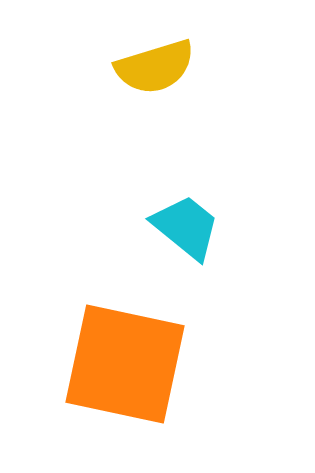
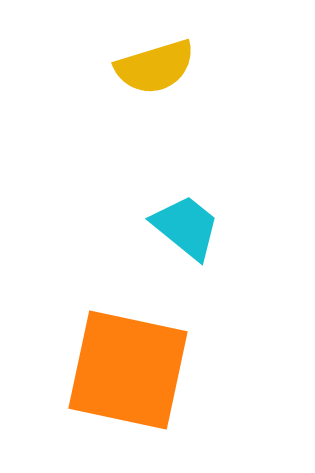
orange square: moved 3 px right, 6 px down
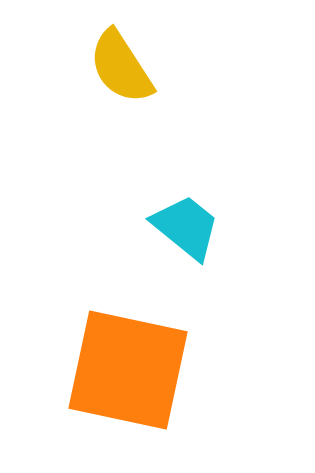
yellow semicircle: moved 34 px left; rotated 74 degrees clockwise
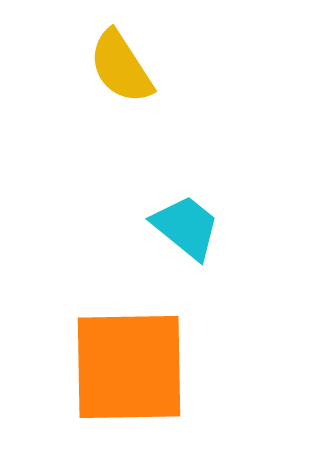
orange square: moved 1 px right, 3 px up; rotated 13 degrees counterclockwise
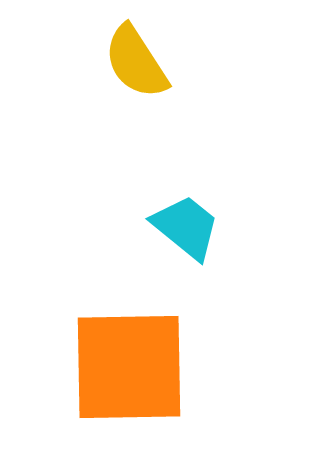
yellow semicircle: moved 15 px right, 5 px up
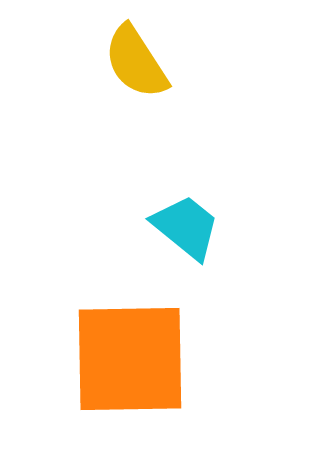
orange square: moved 1 px right, 8 px up
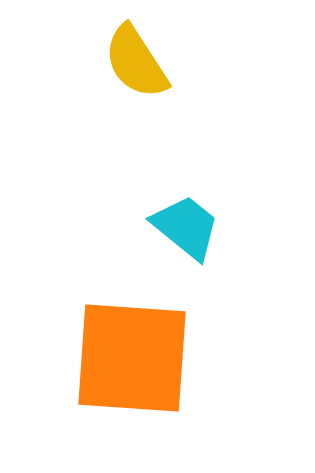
orange square: moved 2 px right, 1 px up; rotated 5 degrees clockwise
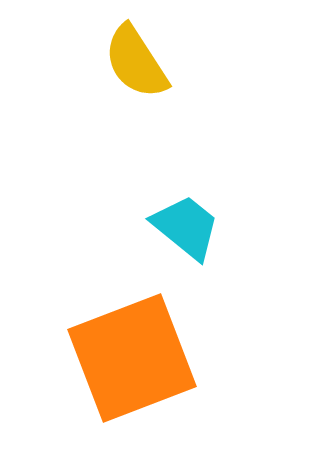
orange square: rotated 25 degrees counterclockwise
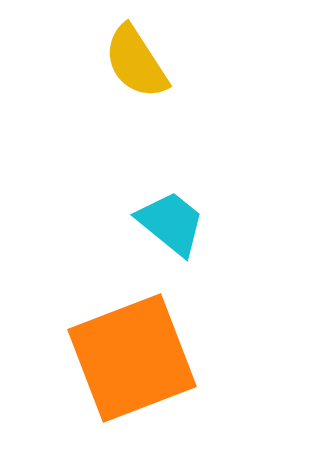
cyan trapezoid: moved 15 px left, 4 px up
